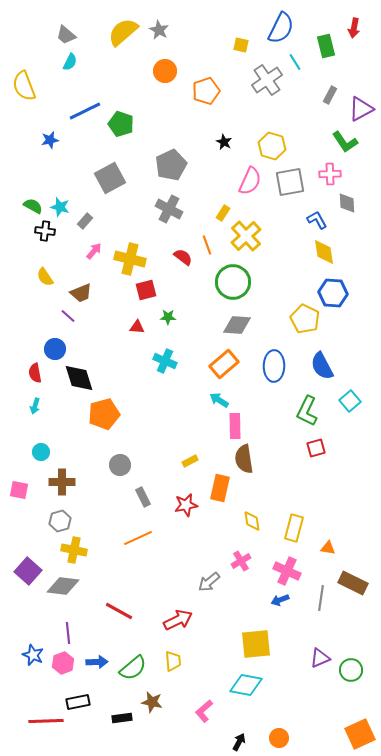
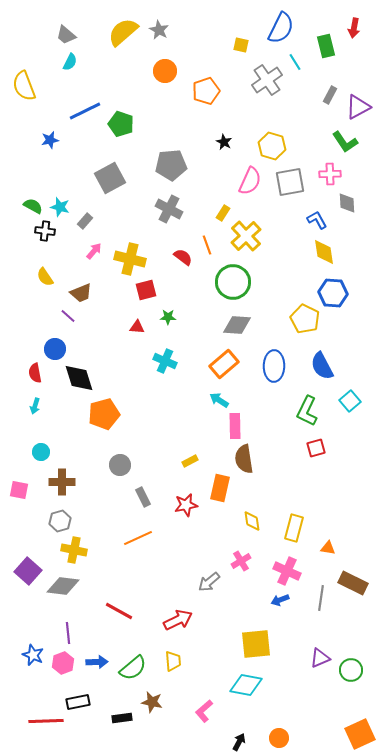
purple triangle at (361, 109): moved 3 px left, 2 px up
gray pentagon at (171, 165): rotated 20 degrees clockwise
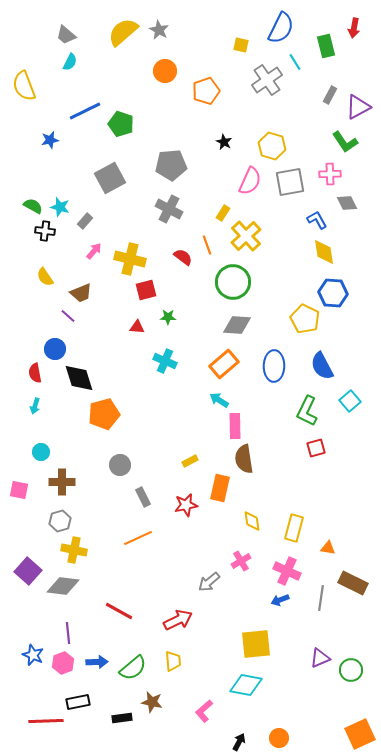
gray diamond at (347, 203): rotated 25 degrees counterclockwise
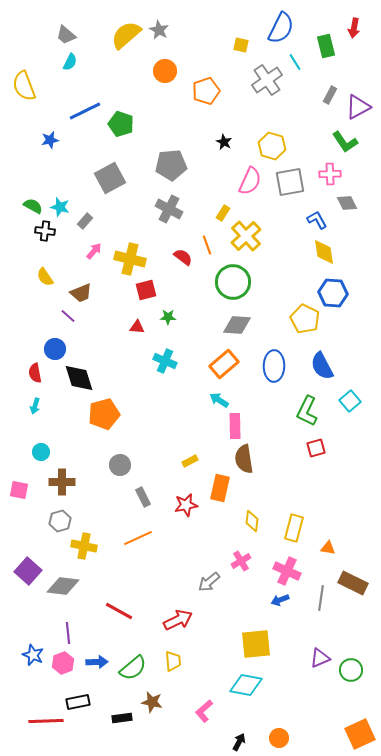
yellow semicircle at (123, 32): moved 3 px right, 3 px down
yellow diamond at (252, 521): rotated 15 degrees clockwise
yellow cross at (74, 550): moved 10 px right, 4 px up
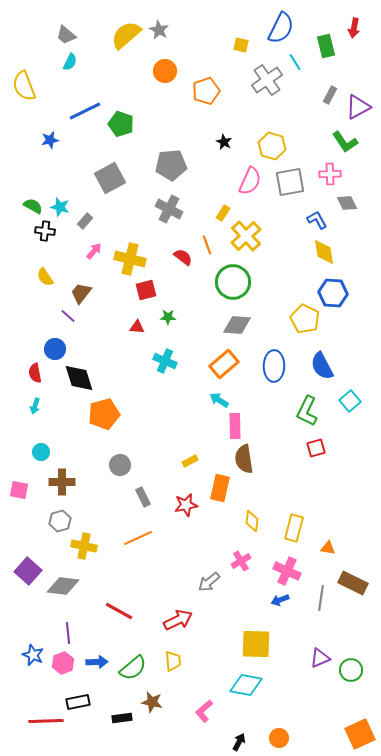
brown trapezoid at (81, 293): rotated 150 degrees clockwise
yellow square at (256, 644): rotated 8 degrees clockwise
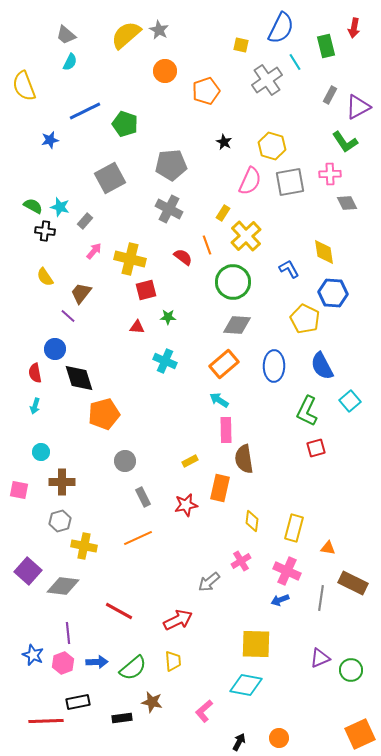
green pentagon at (121, 124): moved 4 px right
blue L-shape at (317, 220): moved 28 px left, 49 px down
pink rectangle at (235, 426): moved 9 px left, 4 px down
gray circle at (120, 465): moved 5 px right, 4 px up
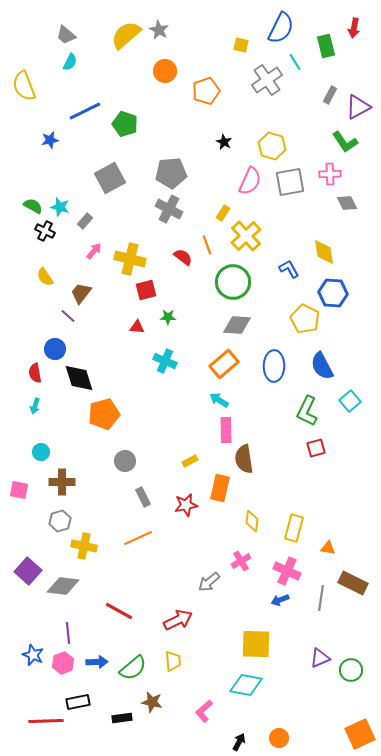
gray pentagon at (171, 165): moved 8 px down
black cross at (45, 231): rotated 18 degrees clockwise
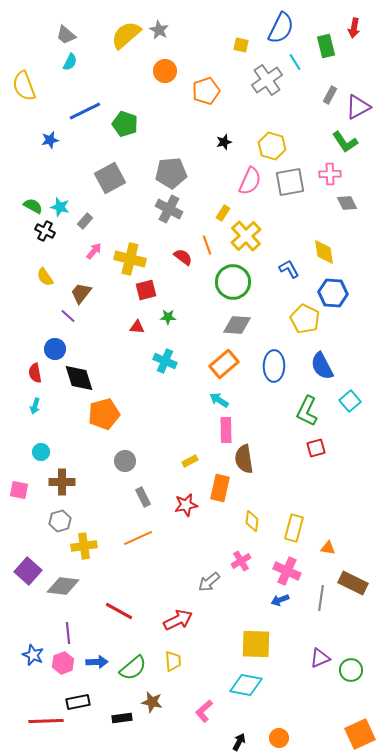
black star at (224, 142): rotated 28 degrees clockwise
yellow cross at (84, 546): rotated 20 degrees counterclockwise
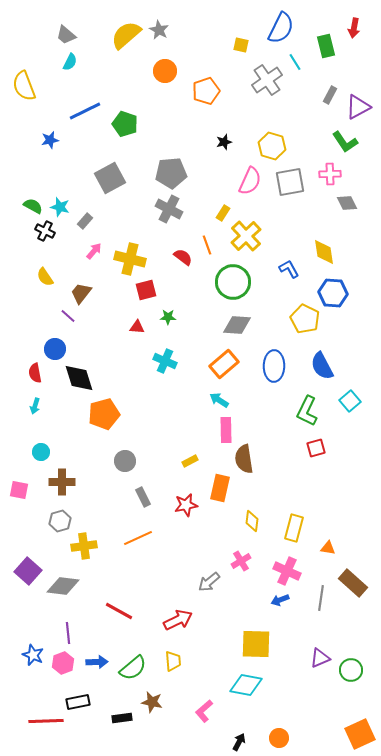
brown rectangle at (353, 583): rotated 16 degrees clockwise
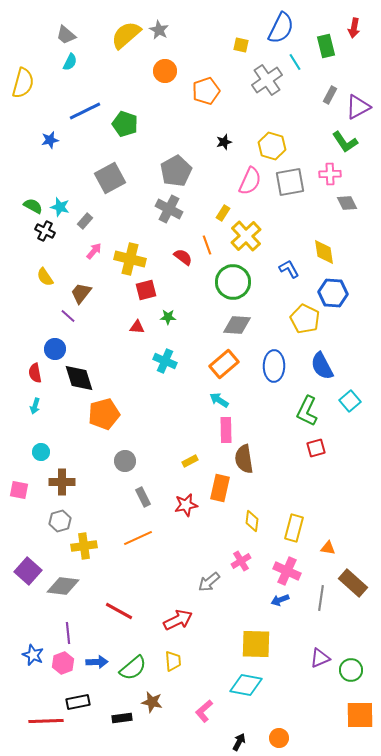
yellow semicircle at (24, 86): moved 1 px left, 3 px up; rotated 144 degrees counterclockwise
gray pentagon at (171, 173): moved 5 px right, 2 px up; rotated 24 degrees counterclockwise
orange square at (360, 734): moved 19 px up; rotated 24 degrees clockwise
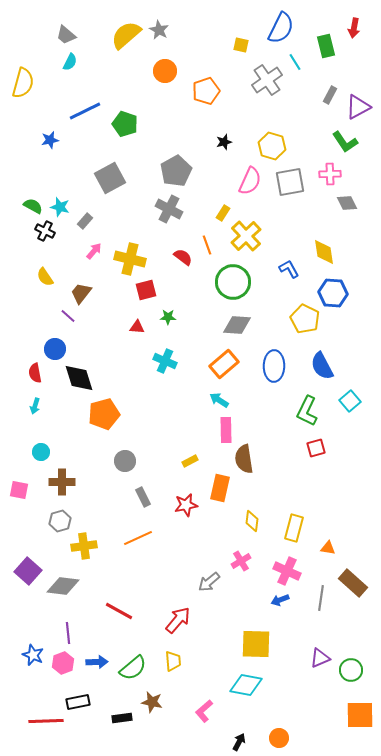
red arrow at (178, 620): rotated 24 degrees counterclockwise
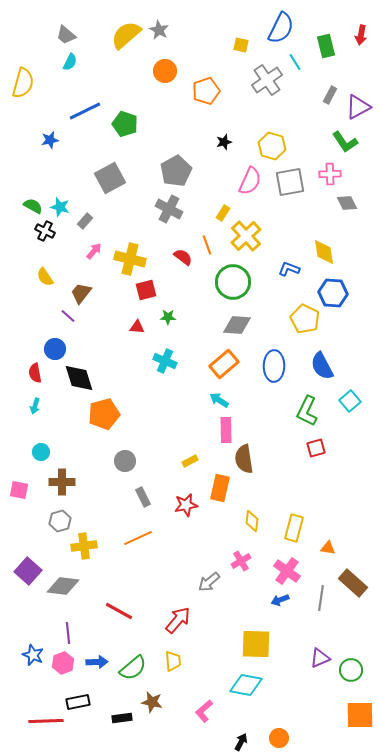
red arrow at (354, 28): moved 7 px right, 7 px down
blue L-shape at (289, 269): rotated 40 degrees counterclockwise
pink cross at (287, 571): rotated 12 degrees clockwise
black arrow at (239, 742): moved 2 px right
